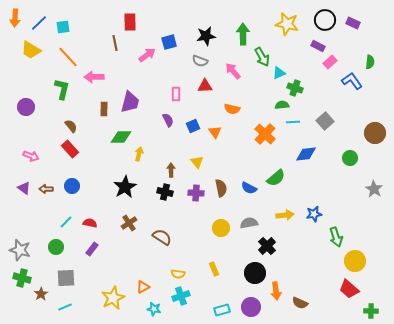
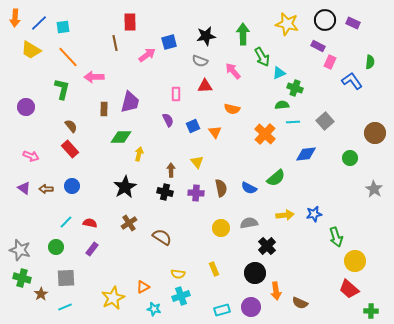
pink rectangle at (330, 62): rotated 24 degrees counterclockwise
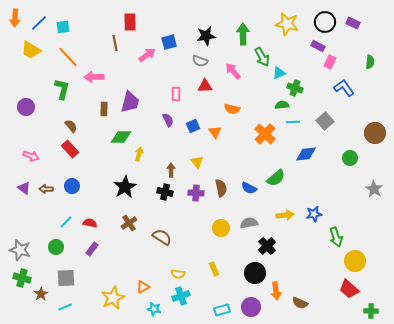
black circle at (325, 20): moved 2 px down
blue L-shape at (352, 81): moved 8 px left, 7 px down
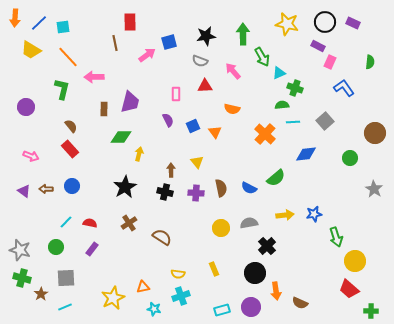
purple triangle at (24, 188): moved 3 px down
orange triangle at (143, 287): rotated 16 degrees clockwise
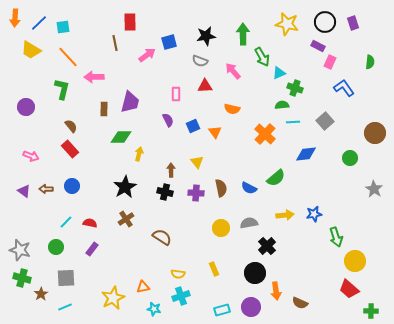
purple rectangle at (353, 23): rotated 48 degrees clockwise
brown cross at (129, 223): moved 3 px left, 4 px up
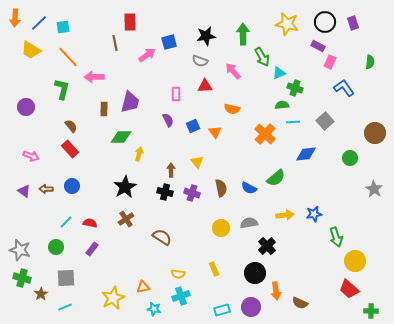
purple cross at (196, 193): moved 4 px left; rotated 14 degrees clockwise
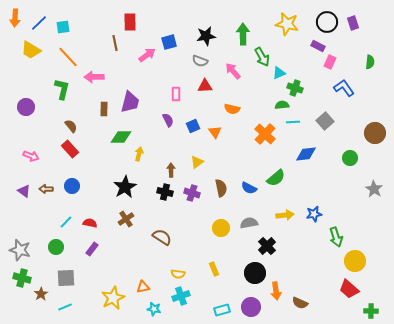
black circle at (325, 22): moved 2 px right
yellow triangle at (197, 162): rotated 32 degrees clockwise
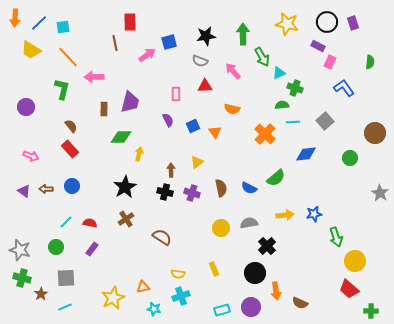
gray star at (374, 189): moved 6 px right, 4 px down
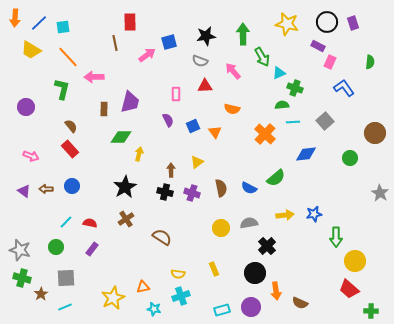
green arrow at (336, 237): rotated 18 degrees clockwise
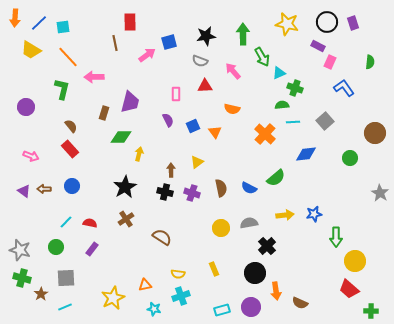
brown rectangle at (104, 109): moved 4 px down; rotated 16 degrees clockwise
brown arrow at (46, 189): moved 2 px left
orange triangle at (143, 287): moved 2 px right, 2 px up
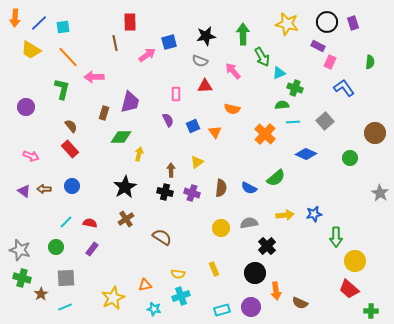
blue diamond at (306, 154): rotated 30 degrees clockwise
brown semicircle at (221, 188): rotated 18 degrees clockwise
